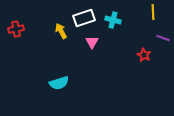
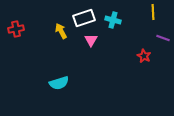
pink triangle: moved 1 px left, 2 px up
red star: moved 1 px down
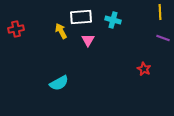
yellow line: moved 7 px right
white rectangle: moved 3 px left, 1 px up; rotated 15 degrees clockwise
pink triangle: moved 3 px left
red star: moved 13 px down
cyan semicircle: rotated 12 degrees counterclockwise
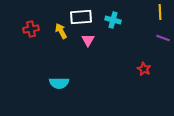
red cross: moved 15 px right
cyan semicircle: rotated 30 degrees clockwise
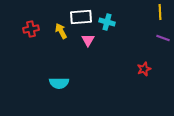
cyan cross: moved 6 px left, 2 px down
red star: rotated 24 degrees clockwise
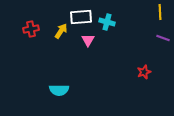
yellow arrow: rotated 63 degrees clockwise
red star: moved 3 px down
cyan semicircle: moved 7 px down
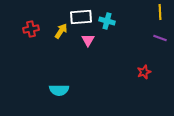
cyan cross: moved 1 px up
purple line: moved 3 px left
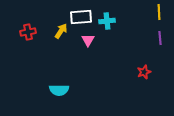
yellow line: moved 1 px left
cyan cross: rotated 21 degrees counterclockwise
red cross: moved 3 px left, 3 px down
purple line: rotated 64 degrees clockwise
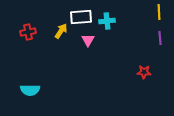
red star: rotated 24 degrees clockwise
cyan semicircle: moved 29 px left
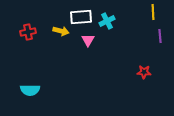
yellow line: moved 6 px left
cyan cross: rotated 21 degrees counterclockwise
yellow arrow: rotated 70 degrees clockwise
purple line: moved 2 px up
